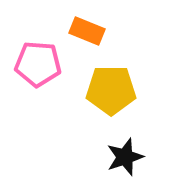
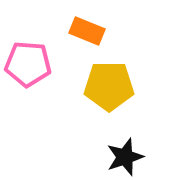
pink pentagon: moved 10 px left
yellow pentagon: moved 2 px left, 4 px up
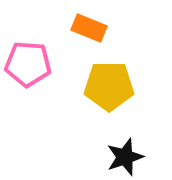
orange rectangle: moved 2 px right, 3 px up
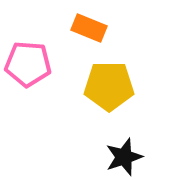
black star: moved 1 px left
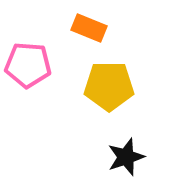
pink pentagon: moved 1 px down
black star: moved 2 px right
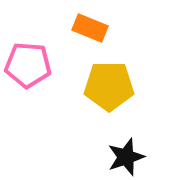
orange rectangle: moved 1 px right
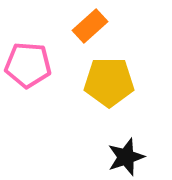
orange rectangle: moved 2 px up; rotated 64 degrees counterclockwise
yellow pentagon: moved 4 px up
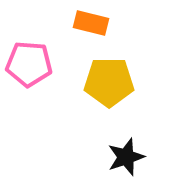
orange rectangle: moved 1 px right, 3 px up; rotated 56 degrees clockwise
pink pentagon: moved 1 px right, 1 px up
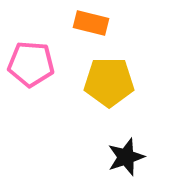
pink pentagon: moved 2 px right
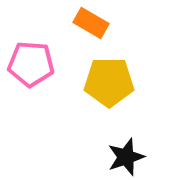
orange rectangle: rotated 16 degrees clockwise
